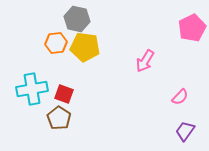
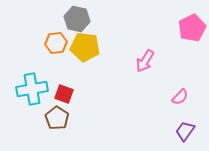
brown pentagon: moved 2 px left
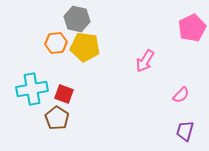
pink semicircle: moved 1 px right, 2 px up
purple trapezoid: rotated 20 degrees counterclockwise
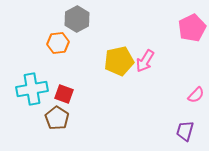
gray hexagon: rotated 20 degrees clockwise
orange hexagon: moved 2 px right
yellow pentagon: moved 34 px right, 14 px down; rotated 20 degrees counterclockwise
pink semicircle: moved 15 px right
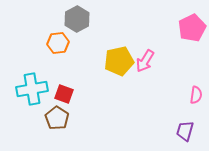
pink semicircle: rotated 36 degrees counterclockwise
